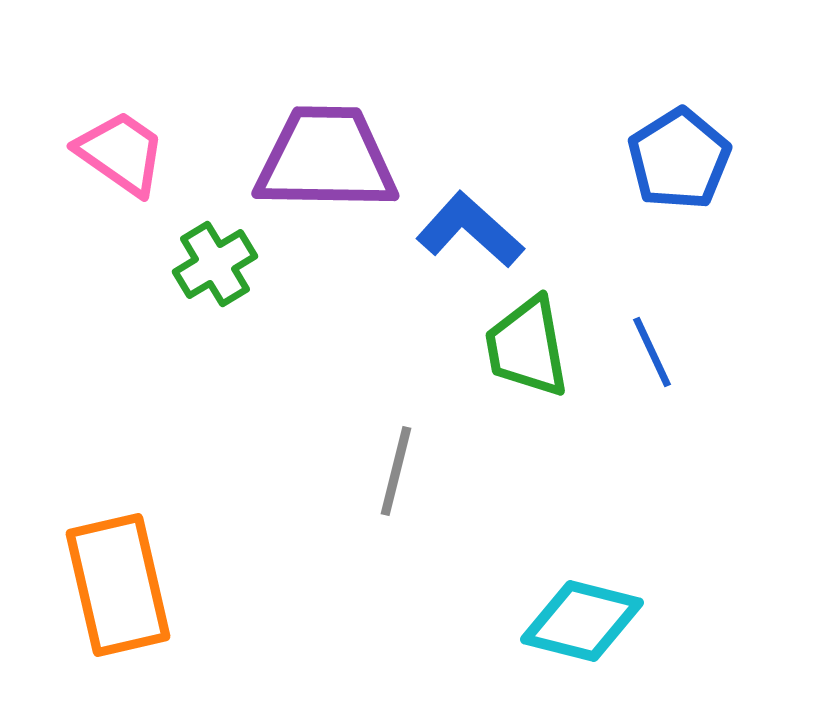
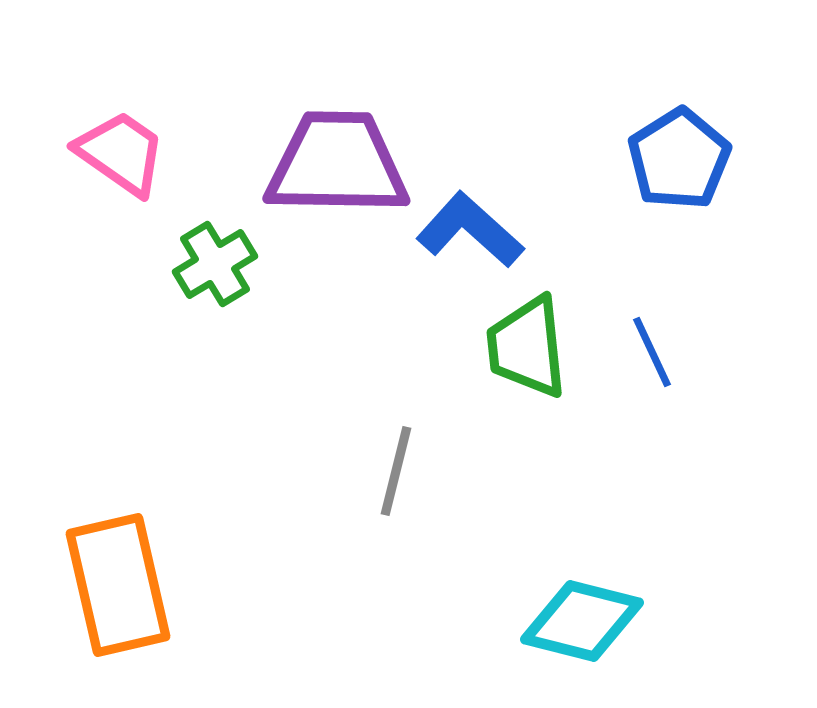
purple trapezoid: moved 11 px right, 5 px down
green trapezoid: rotated 4 degrees clockwise
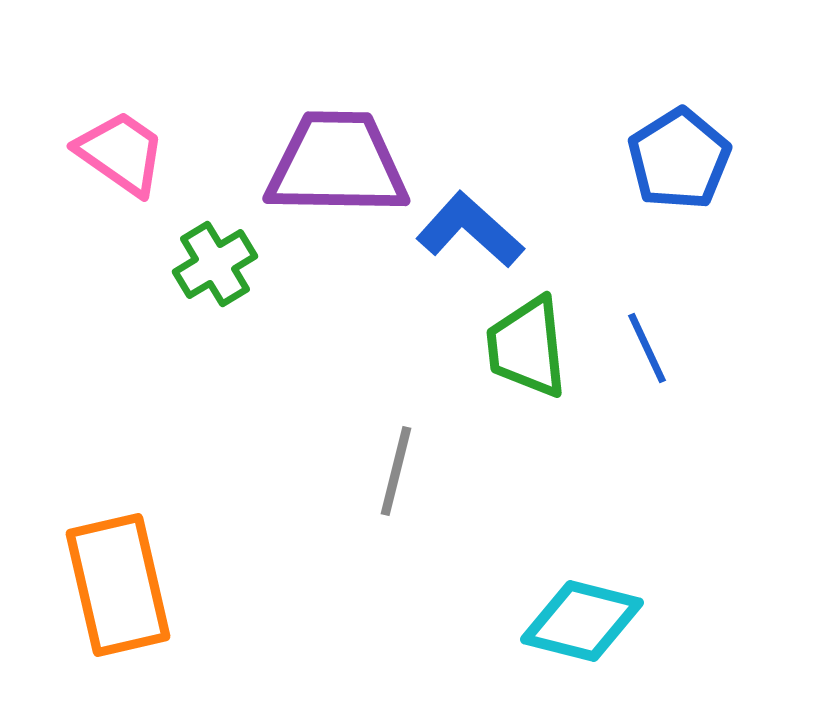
blue line: moved 5 px left, 4 px up
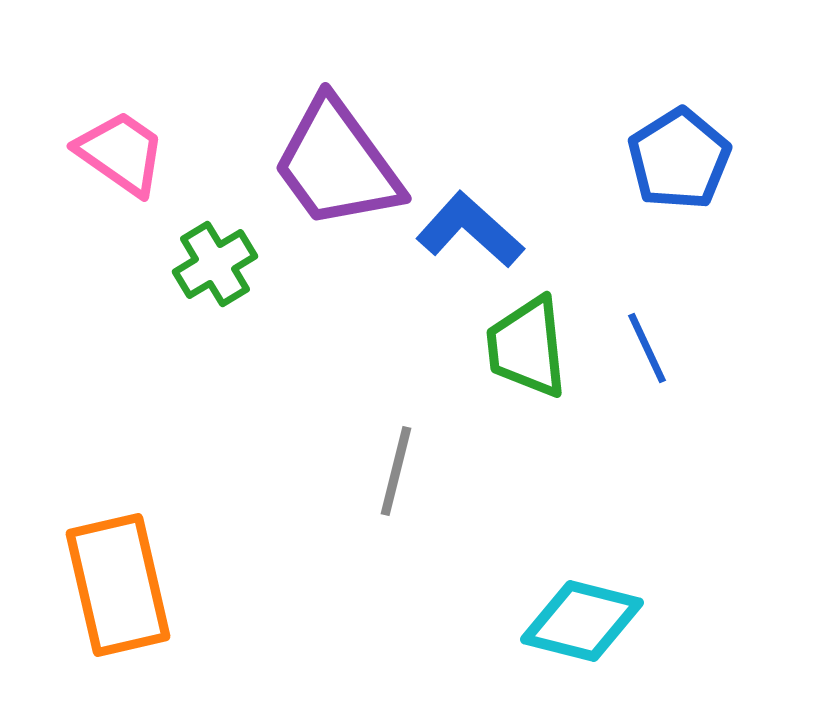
purple trapezoid: rotated 127 degrees counterclockwise
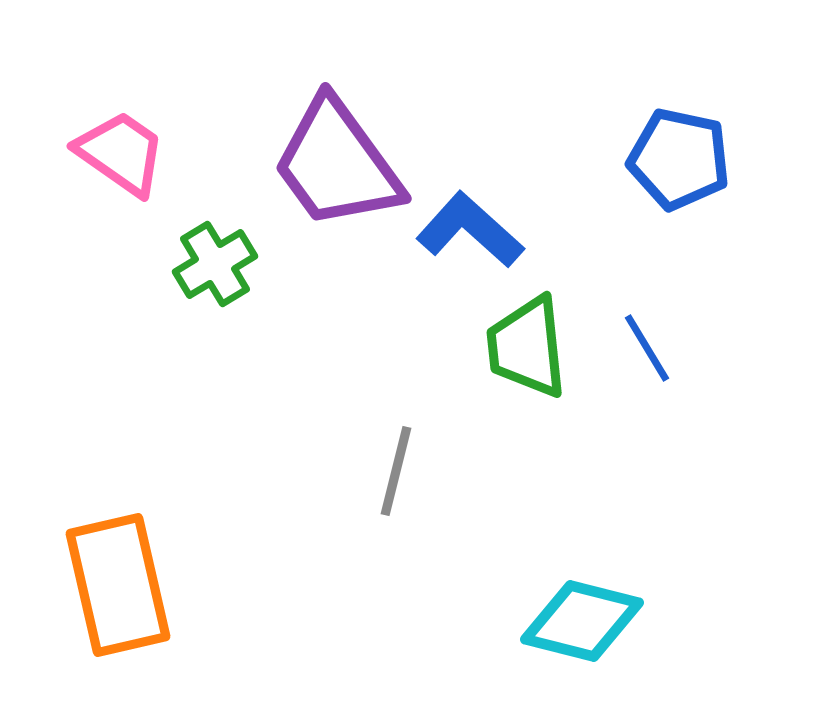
blue pentagon: rotated 28 degrees counterclockwise
blue line: rotated 6 degrees counterclockwise
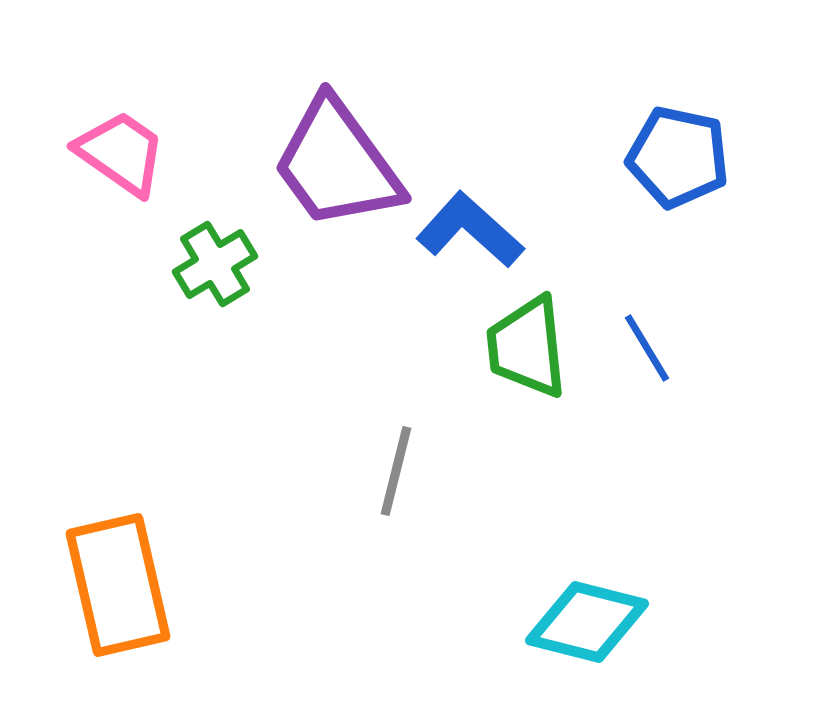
blue pentagon: moved 1 px left, 2 px up
cyan diamond: moved 5 px right, 1 px down
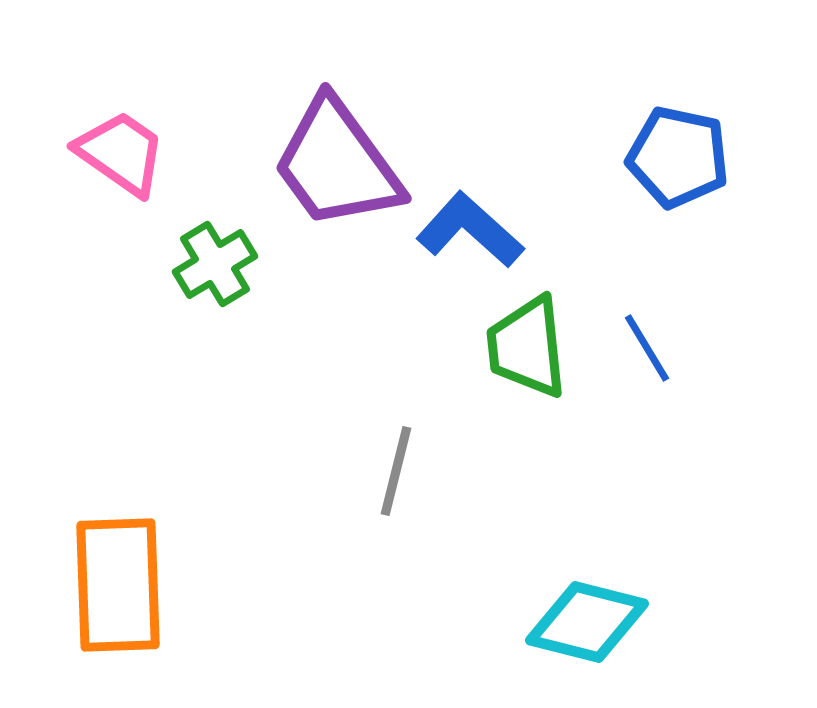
orange rectangle: rotated 11 degrees clockwise
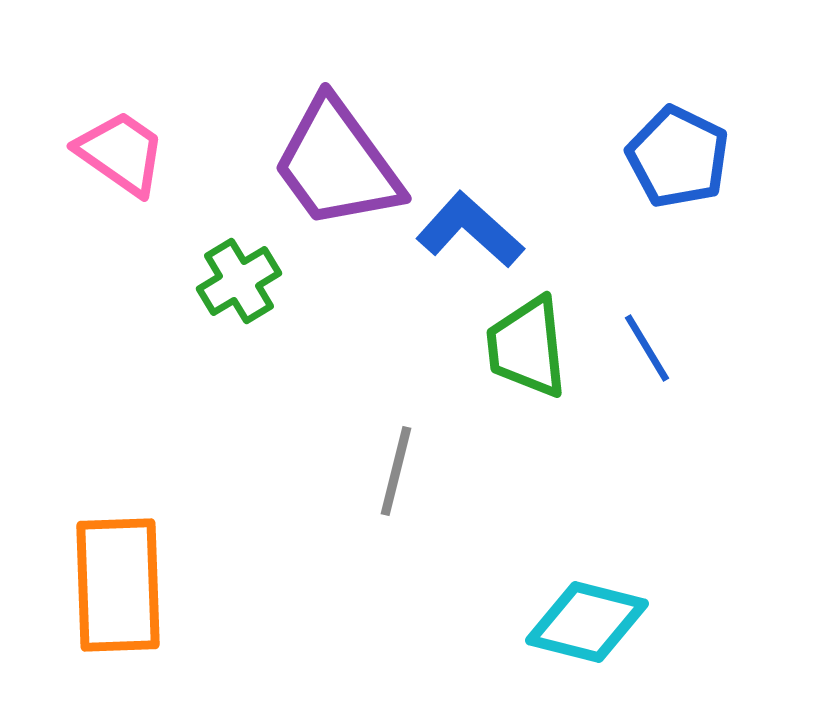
blue pentagon: rotated 14 degrees clockwise
green cross: moved 24 px right, 17 px down
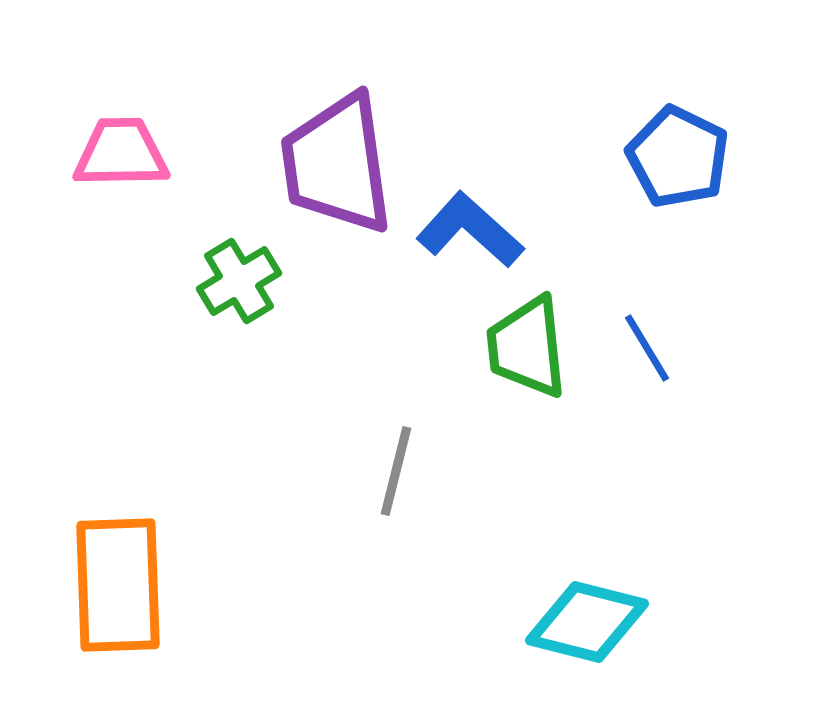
pink trapezoid: rotated 36 degrees counterclockwise
purple trapezoid: rotated 28 degrees clockwise
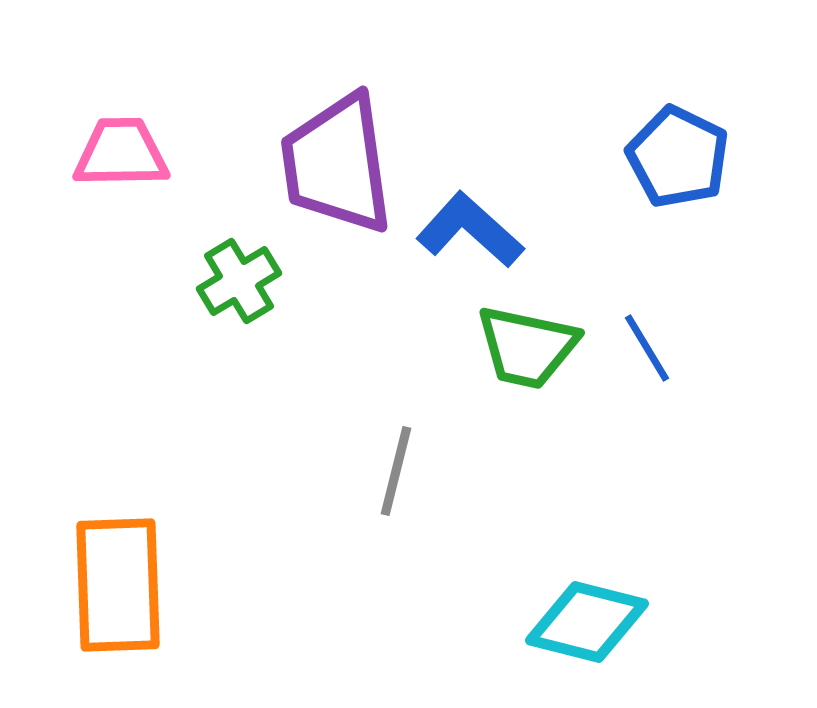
green trapezoid: rotated 72 degrees counterclockwise
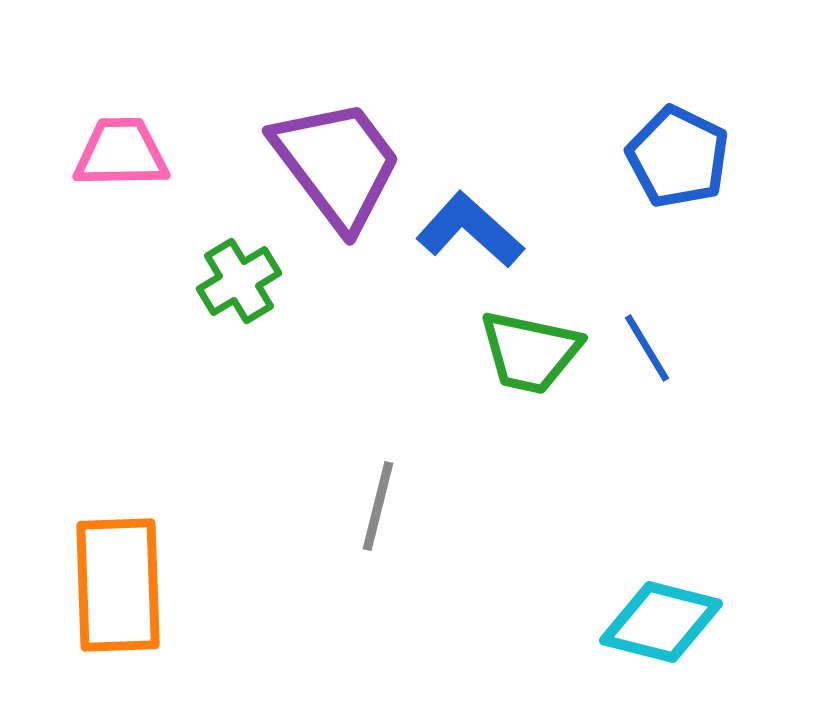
purple trapezoid: rotated 151 degrees clockwise
green trapezoid: moved 3 px right, 5 px down
gray line: moved 18 px left, 35 px down
cyan diamond: moved 74 px right
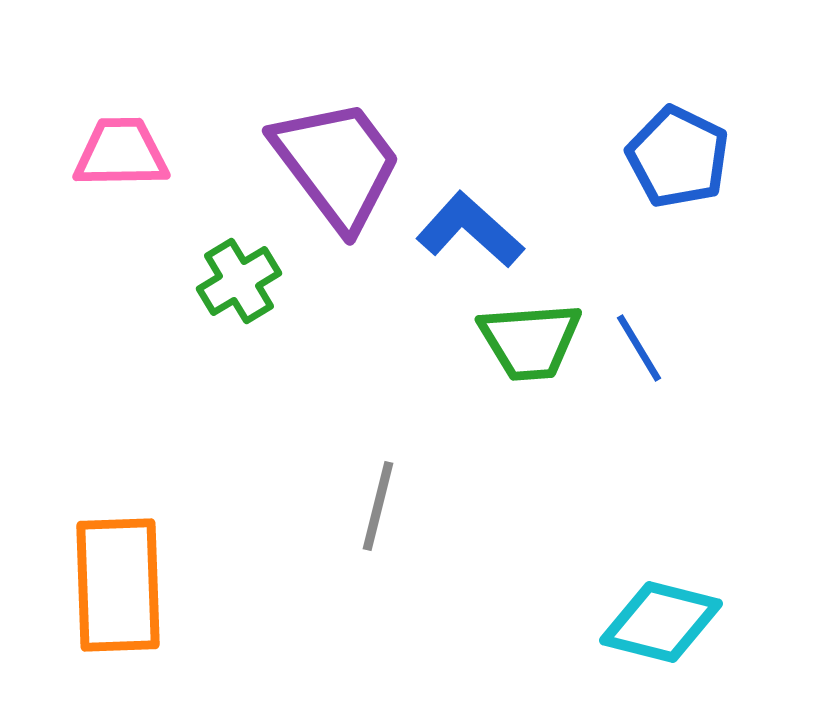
blue line: moved 8 px left
green trapezoid: moved 11 px up; rotated 16 degrees counterclockwise
